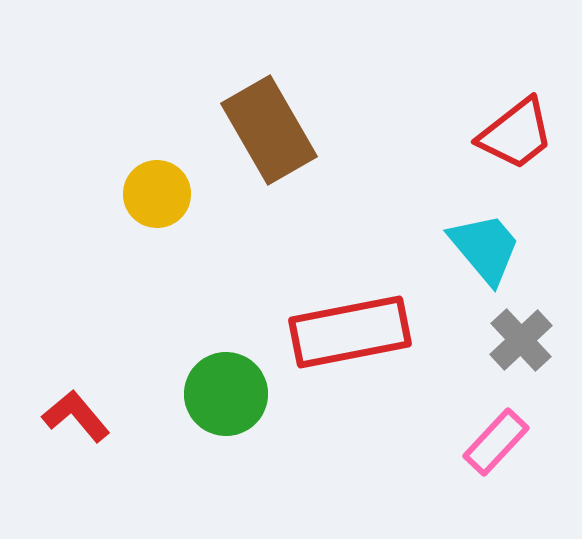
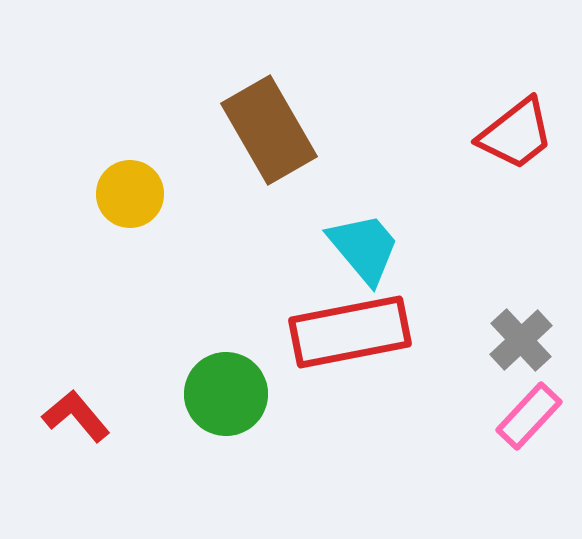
yellow circle: moved 27 px left
cyan trapezoid: moved 121 px left
pink rectangle: moved 33 px right, 26 px up
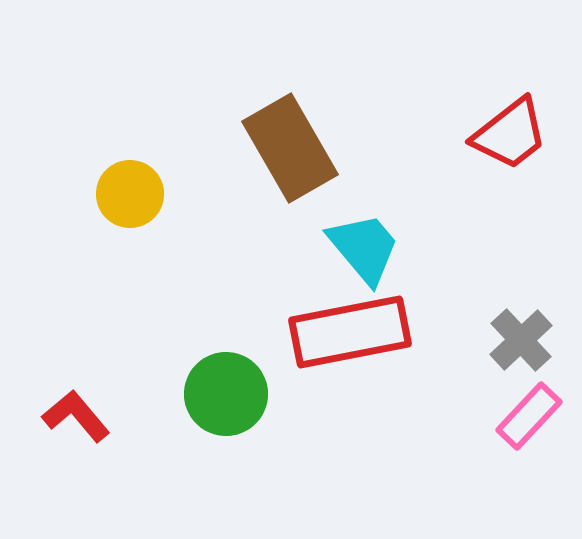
brown rectangle: moved 21 px right, 18 px down
red trapezoid: moved 6 px left
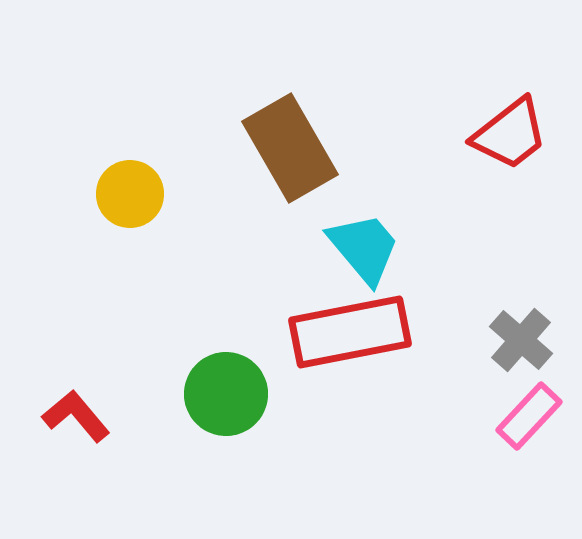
gray cross: rotated 6 degrees counterclockwise
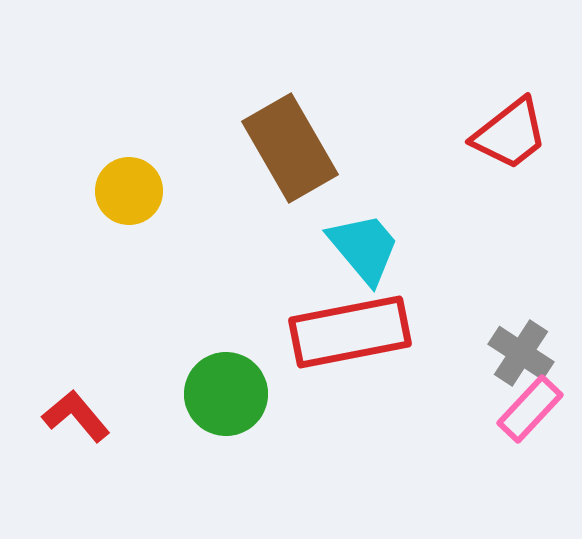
yellow circle: moved 1 px left, 3 px up
gray cross: moved 13 px down; rotated 8 degrees counterclockwise
pink rectangle: moved 1 px right, 7 px up
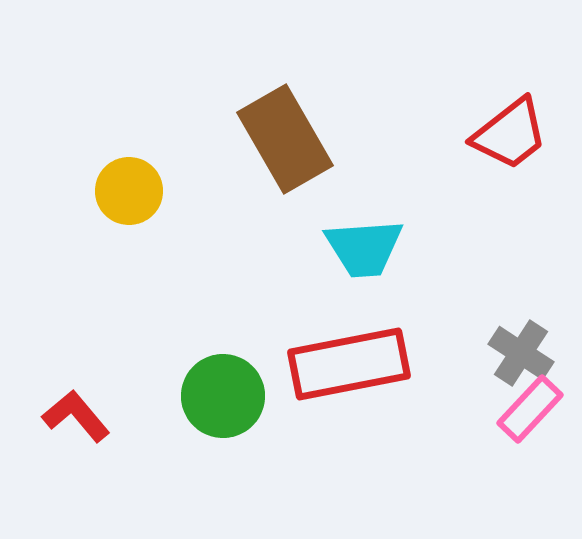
brown rectangle: moved 5 px left, 9 px up
cyan trapezoid: rotated 126 degrees clockwise
red rectangle: moved 1 px left, 32 px down
green circle: moved 3 px left, 2 px down
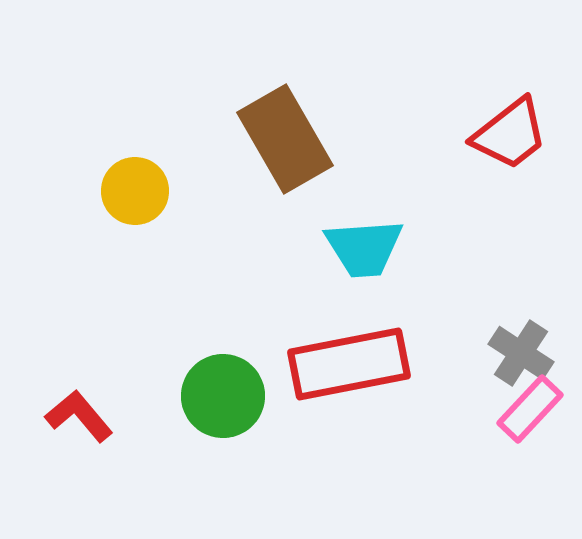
yellow circle: moved 6 px right
red L-shape: moved 3 px right
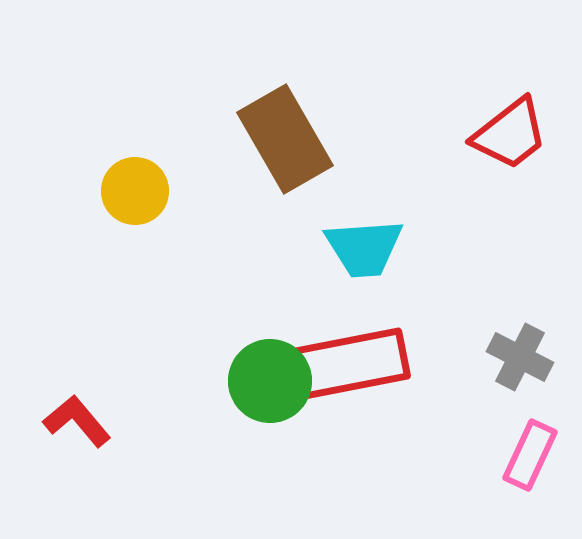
gray cross: moved 1 px left, 4 px down; rotated 6 degrees counterclockwise
green circle: moved 47 px right, 15 px up
pink rectangle: moved 46 px down; rotated 18 degrees counterclockwise
red L-shape: moved 2 px left, 5 px down
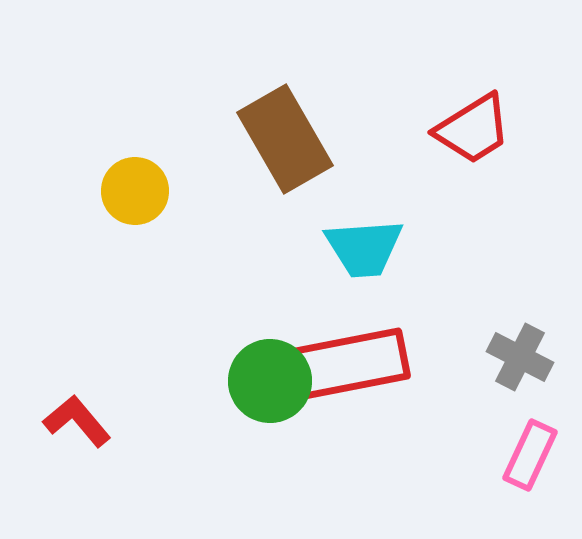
red trapezoid: moved 37 px left, 5 px up; rotated 6 degrees clockwise
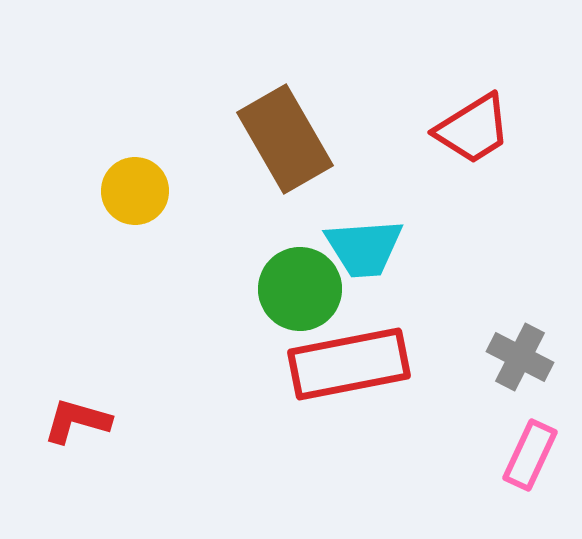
green circle: moved 30 px right, 92 px up
red L-shape: rotated 34 degrees counterclockwise
